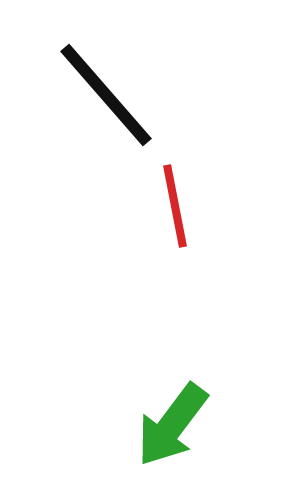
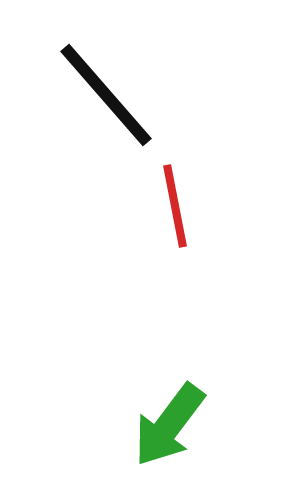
green arrow: moved 3 px left
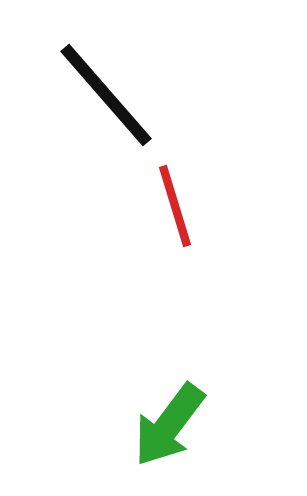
red line: rotated 6 degrees counterclockwise
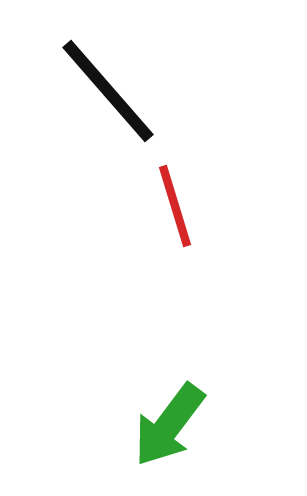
black line: moved 2 px right, 4 px up
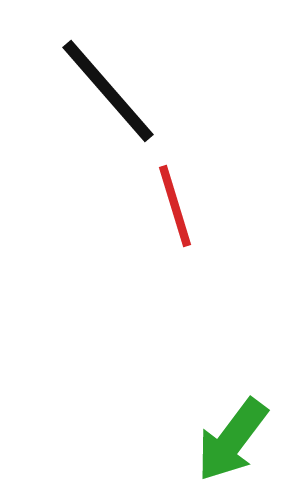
green arrow: moved 63 px right, 15 px down
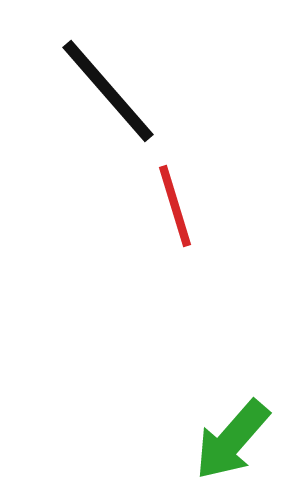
green arrow: rotated 4 degrees clockwise
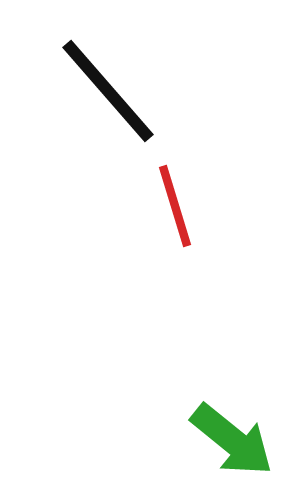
green arrow: rotated 92 degrees counterclockwise
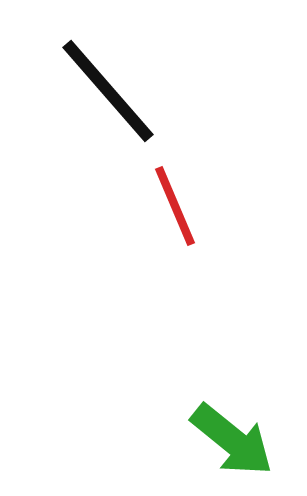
red line: rotated 6 degrees counterclockwise
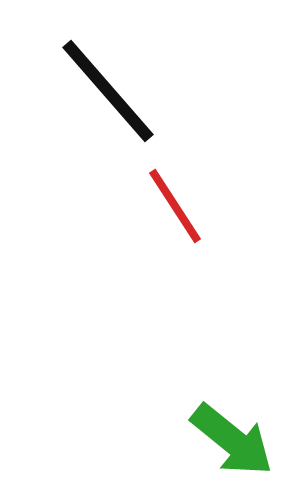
red line: rotated 10 degrees counterclockwise
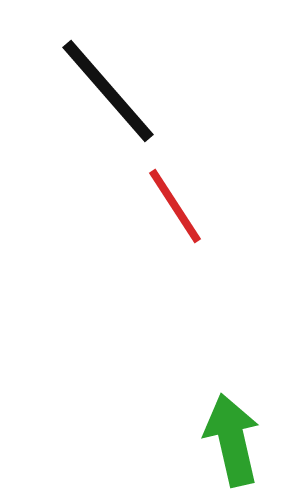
green arrow: rotated 142 degrees counterclockwise
